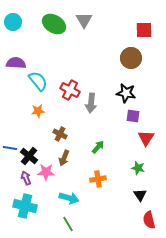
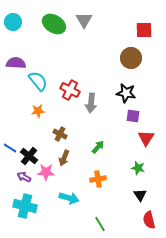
blue line: rotated 24 degrees clockwise
purple arrow: moved 2 px left, 1 px up; rotated 40 degrees counterclockwise
green line: moved 32 px right
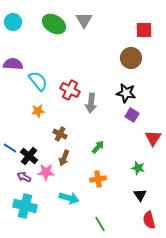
purple semicircle: moved 3 px left, 1 px down
purple square: moved 1 px left, 1 px up; rotated 24 degrees clockwise
red triangle: moved 7 px right
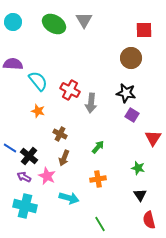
orange star: rotated 24 degrees clockwise
pink star: moved 1 px right, 4 px down; rotated 24 degrees clockwise
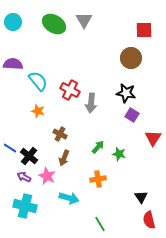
green star: moved 19 px left, 14 px up
black triangle: moved 1 px right, 2 px down
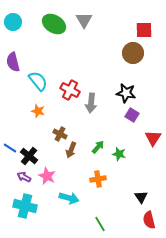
brown circle: moved 2 px right, 5 px up
purple semicircle: moved 2 px up; rotated 108 degrees counterclockwise
brown arrow: moved 7 px right, 8 px up
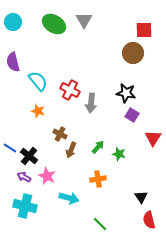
green line: rotated 14 degrees counterclockwise
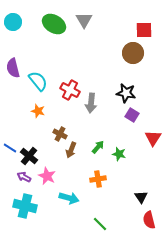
purple semicircle: moved 6 px down
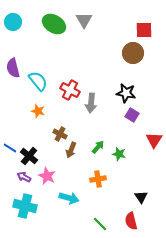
red triangle: moved 1 px right, 2 px down
red semicircle: moved 18 px left, 1 px down
